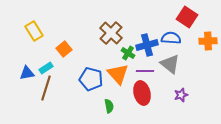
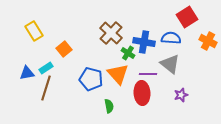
red square: rotated 25 degrees clockwise
orange cross: rotated 30 degrees clockwise
blue cross: moved 3 px left, 3 px up; rotated 25 degrees clockwise
purple line: moved 3 px right, 3 px down
red ellipse: rotated 10 degrees clockwise
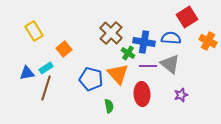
purple line: moved 8 px up
red ellipse: moved 1 px down
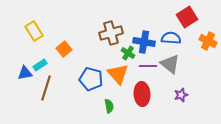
brown cross: rotated 30 degrees clockwise
cyan rectangle: moved 6 px left, 3 px up
blue triangle: moved 2 px left
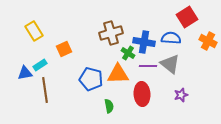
orange square: rotated 14 degrees clockwise
orange triangle: rotated 50 degrees counterclockwise
brown line: moved 1 px left, 2 px down; rotated 25 degrees counterclockwise
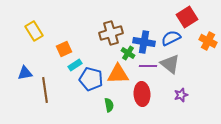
blue semicircle: rotated 30 degrees counterclockwise
cyan rectangle: moved 35 px right
green semicircle: moved 1 px up
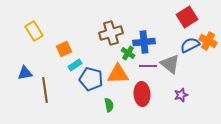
blue semicircle: moved 19 px right, 7 px down
blue cross: rotated 15 degrees counterclockwise
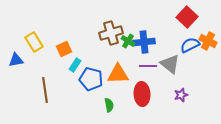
red square: rotated 15 degrees counterclockwise
yellow rectangle: moved 11 px down
green cross: moved 12 px up
cyan rectangle: rotated 24 degrees counterclockwise
blue triangle: moved 9 px left, 13 px up
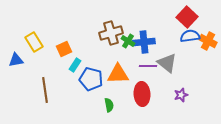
blue semicircle: moved 9 px up; rotated 18 degrees clockwise
gray triangle: moved 3 px left, 1 px up
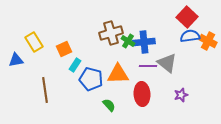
green semicircle: rotated 32 degrees counterclockwise
